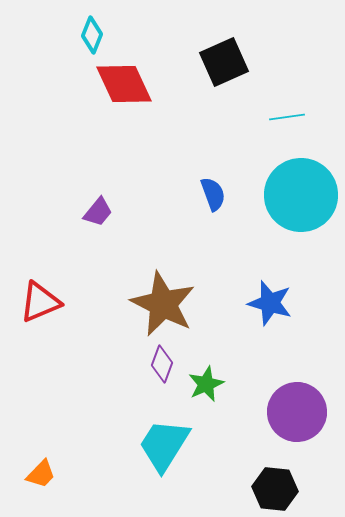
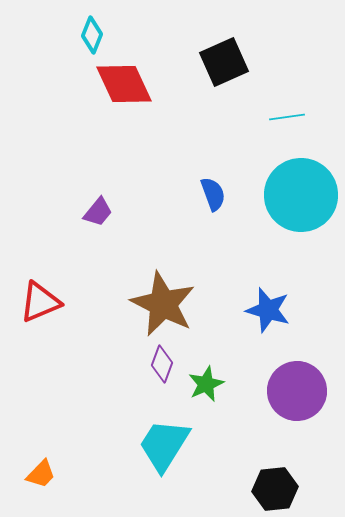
blue star: moved 2 px left, 7 px down
purple circle: moved 21 px up
black hexagon: rotated 12 degrees counterclockwise
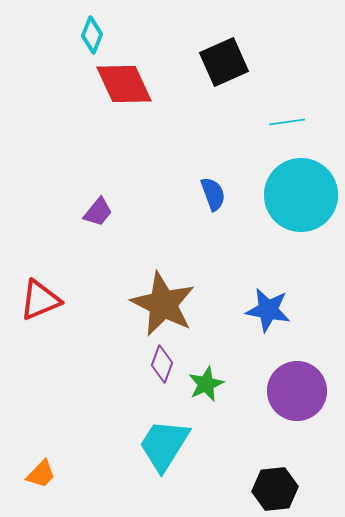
cyan line: moved 5 px down
red triangle: moved 2 px up
blue star: rotated 6 degrees counterclockwise
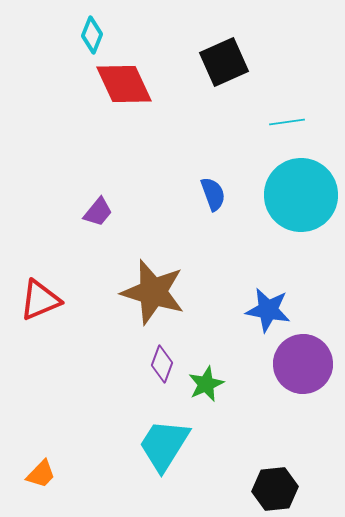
brown star: moved 10 px left, 12 px up; rotated 10 degrees counterclockwise
purple circle: moved 6 px right, 27 px up
